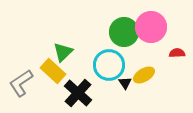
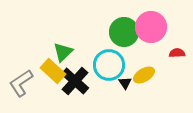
black cross: moved 3 px left, 12 px up
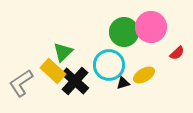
red semicircle: rotated 140 degrees clockwise
black triangle: moved 2 px left; rotated 48 degrees clockwise
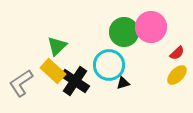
green triangle: moved 6 px left, 6 px up
yellow ellipse: moved 33 px right; rotated 15 degrees counterclockwise
black cross: rotated 8 degrees counterclockwise
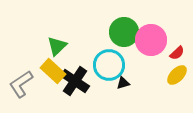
pink circle: moved 13 px down
gray L-shape: moved 1 px down
